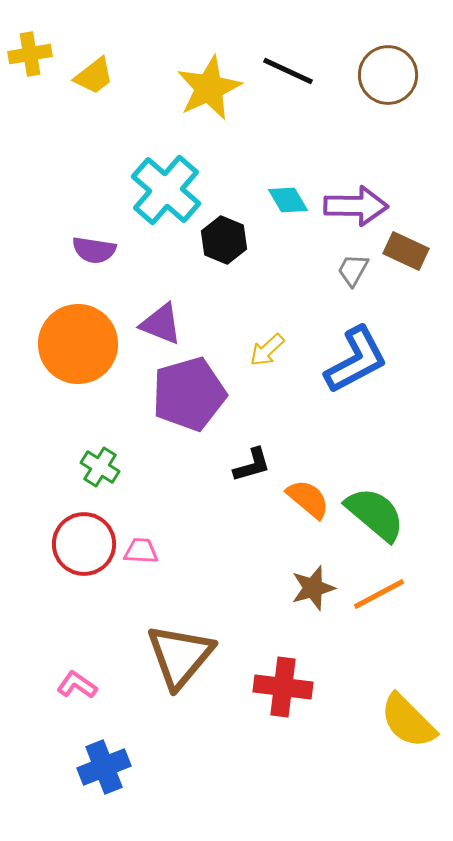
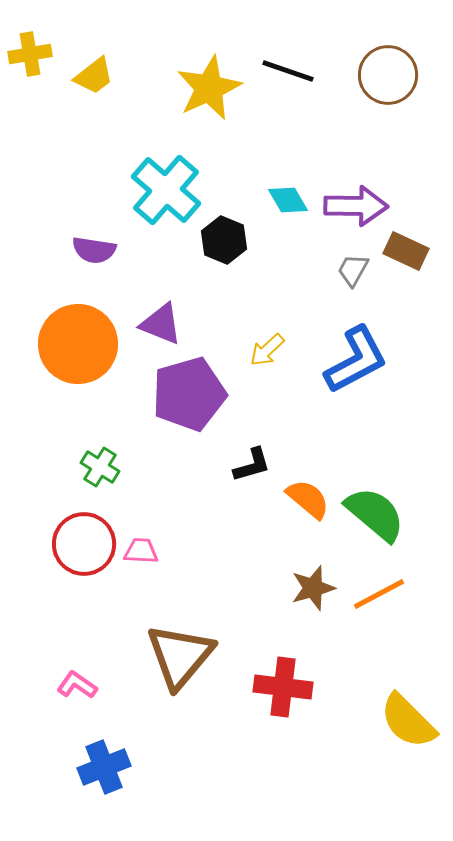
black line: rotated 6 degrees counterclockwise
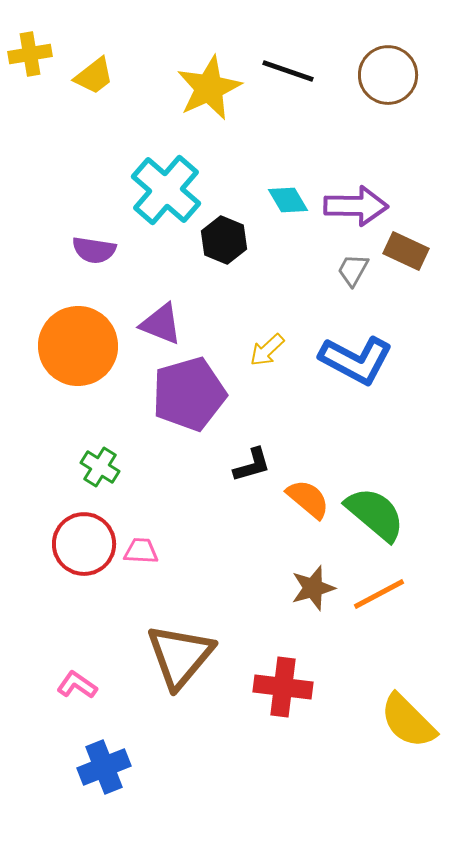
orange circle: moved 2 px down
blue L-shape: rotated 56 degrees clockwise
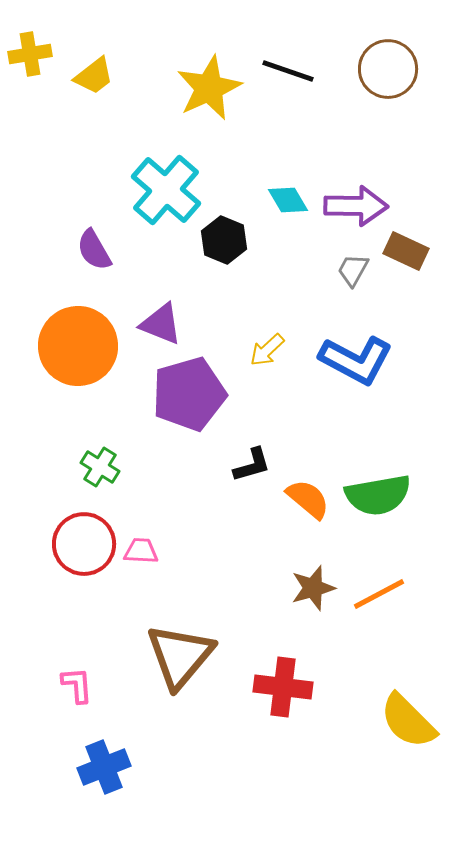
brown circle: moved 6 px up
purple semicircle: rotated 51 degrees clockwise
green semicircle: moved 3 px right, 19 px up; rotated 130 degrees clockwise
pink L-shape: rotated 51 degrees clockwise
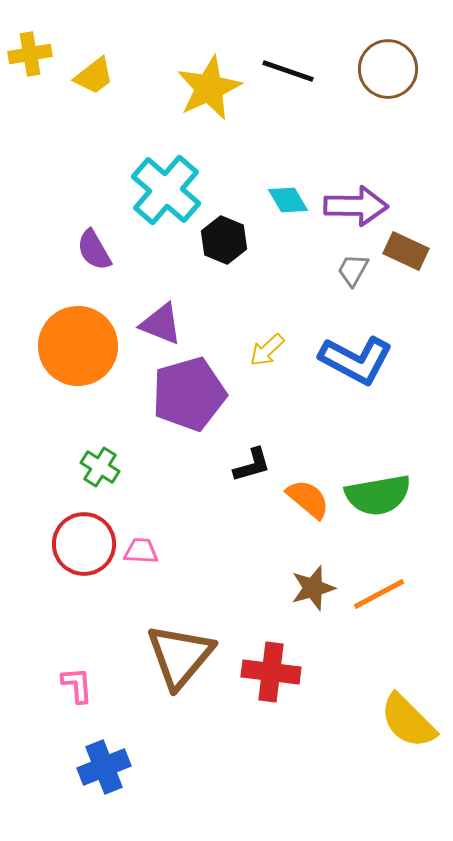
red cross: moved 12 px left, 15 px up
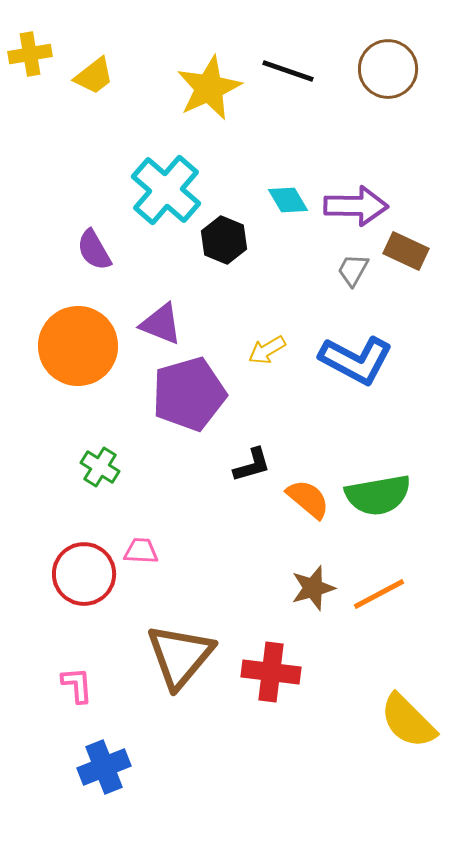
yellow arrow: rotated 12 degrees clockwise
red circle: moved 30 px down
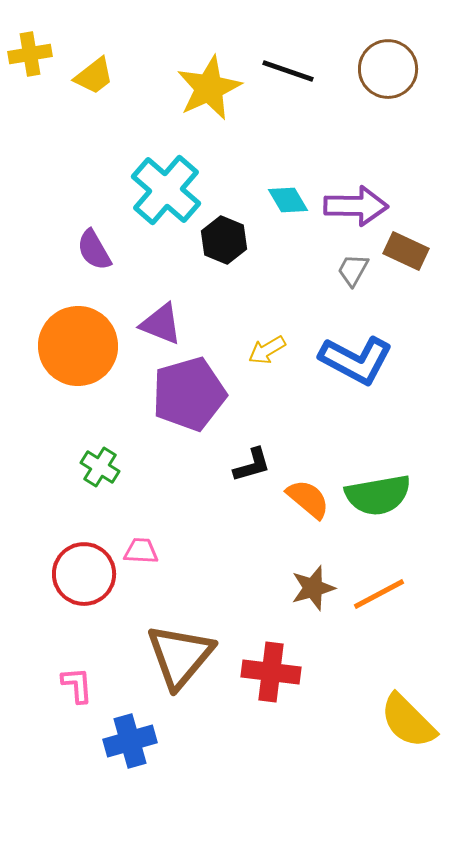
blue cross: moved 26 px right, 26 px up; rotated 6 degrees clockwise
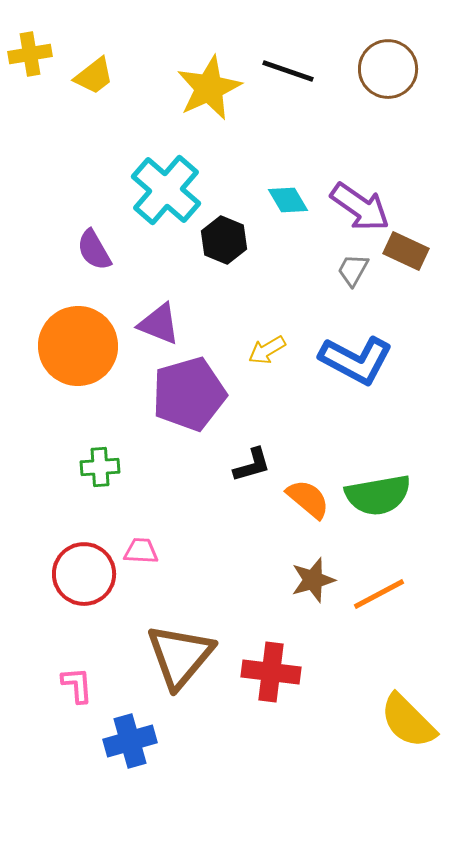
purple arrow: moved 4 px right, 1 px down; rotated 34 degrees clockwise
purple triangle: moved 2 px left
green cross: rotated 36 degrees counterclockwise
brown star: moved 8 px up
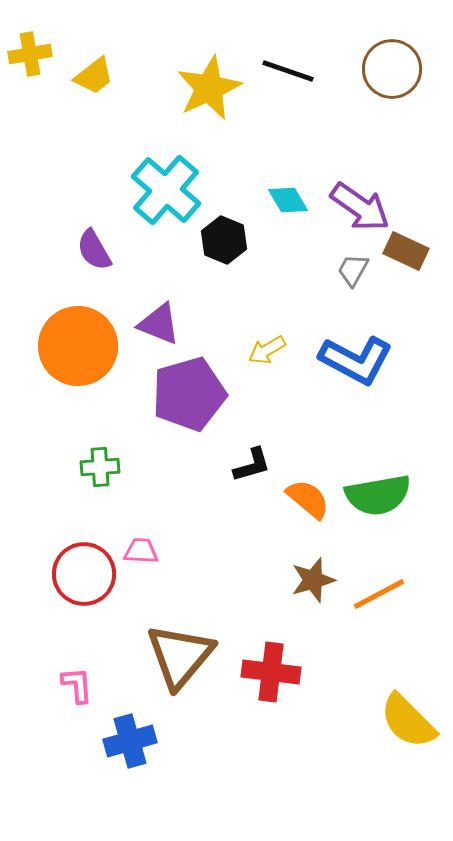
brown circle: moved 4 px right
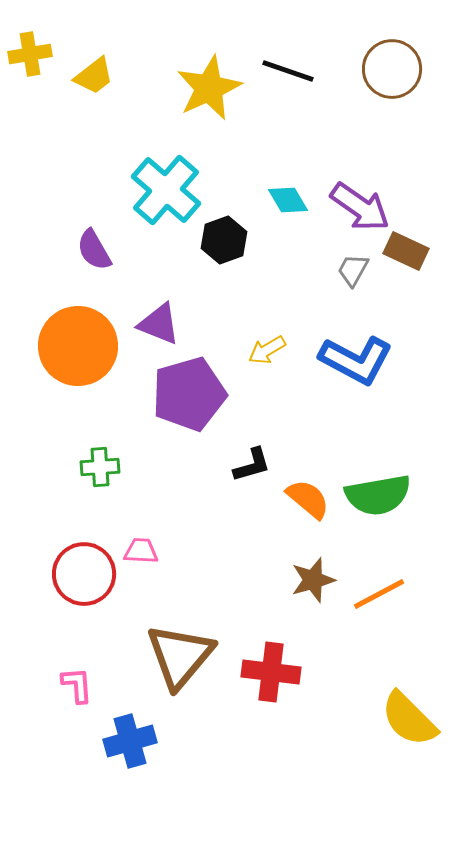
black hexagon: rotated 18 degrees clockwise
yellow semicircle: moved 1 px right, 2 px up
